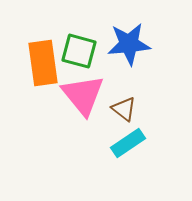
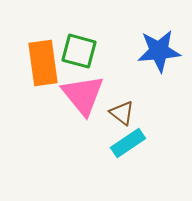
blue star: moved 30 px right, 7 px down
brown triangle: moved 2 px left, 4 px down
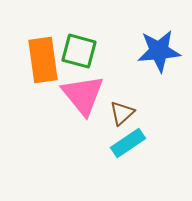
orange rectangle: moved 3 px up
brown triangle: rotated 40 degrees clockwise
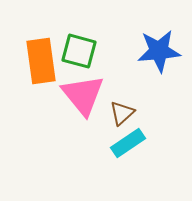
orange rectangle: moved 2 px left, 1 px down
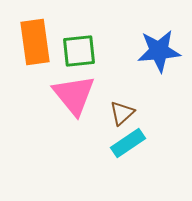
green square: rotated 21 degrees counterclockwise
orange rectangle: moved 6 px left, 19 px up
pink triangle: moved 9 px left
